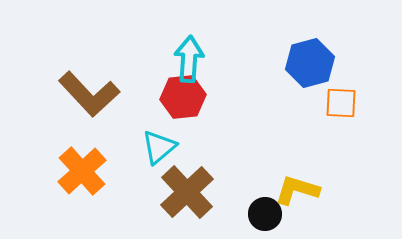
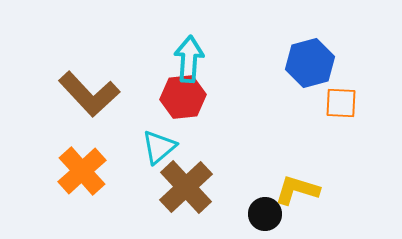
brown cross: moved 1 px left, 5 px up
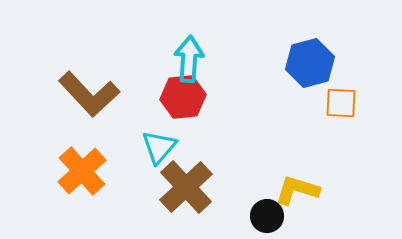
cyan triangle: rotated 9 degrees counterclockwise
black circle: moved 2 px right, 2 px down
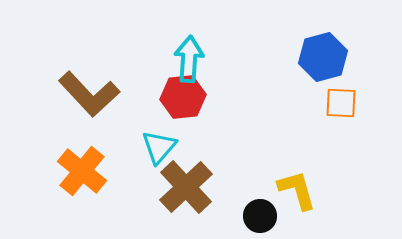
blue hexagon: moved 13 px right, 6 px up
orange cross: rotated 9 degrees counterclockwise
yellow L-shape: rotated 57 degrees clockwise
black circle: moved 7 px left
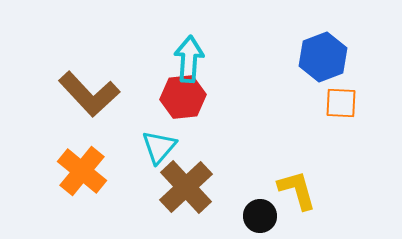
blue hexagon: rotated 6 degrees counterclockwise
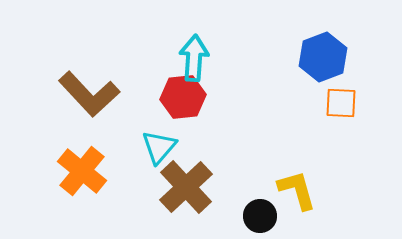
cyan arrow: moved 5 px right, 1 px up
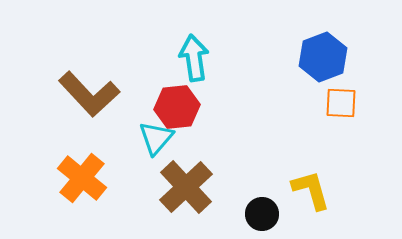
cyan arrow: rotated 12 degrees counterclockwise
red hexagon: moved 6 px left, 10 px down
cyan triangle: moved 3 px left, 9 px up
orange cross: moved 7 px down
yellow L-shape: moved 14 px right
black circle: moved 2 px right, 2 px up
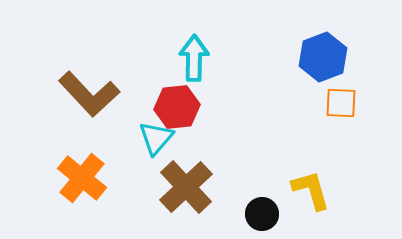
cyan arrow: rotated 9 degrees clockwise
